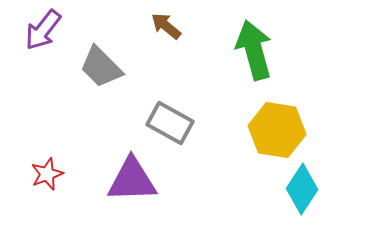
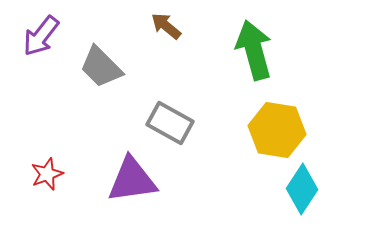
purple arrow: moved 2 px left, 6 px down
purple triangle: rotated 6 degrees counterclockwise
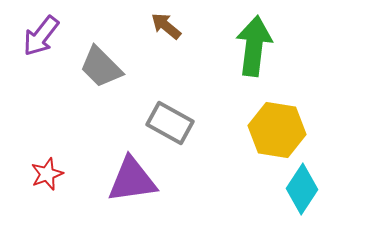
green arrow: moved 4 px up; rotated 22 degrees clockwise
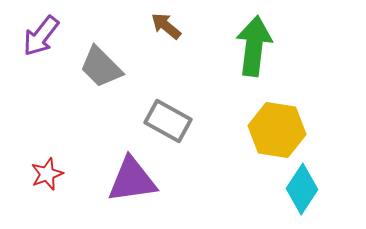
gray rectangle: moved 2 px left, 2 px up
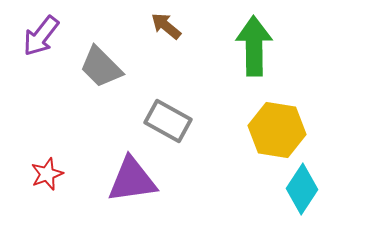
green arrow: rotated 8 degrees counterclockwise
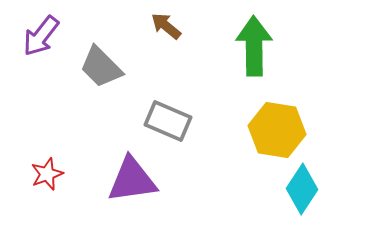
gray rectangle: rotated 6 degrees counterclockwise
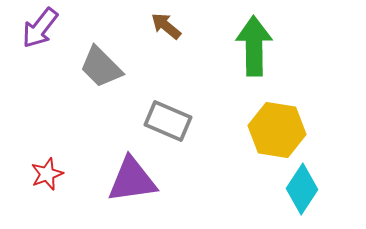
purple arrow: moved 1 px left, 8 px up
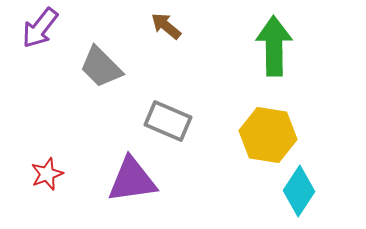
green arrow: moved 20 px right
yellow hexagon: moved 9 px left, 5 px down
cyan diamond: moved 3 px left, 2 px down
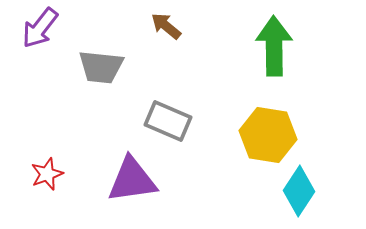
gray trapezoid: rotated 39 degrees counterclockwise
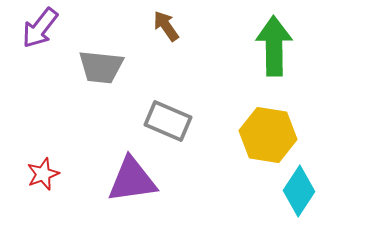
brown arrow: rotated 16 degrees clockwise
red star: moved 4 px left
